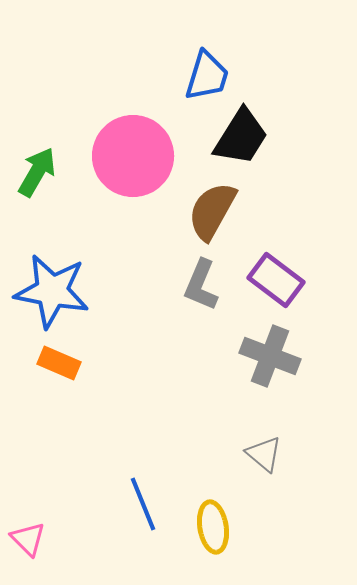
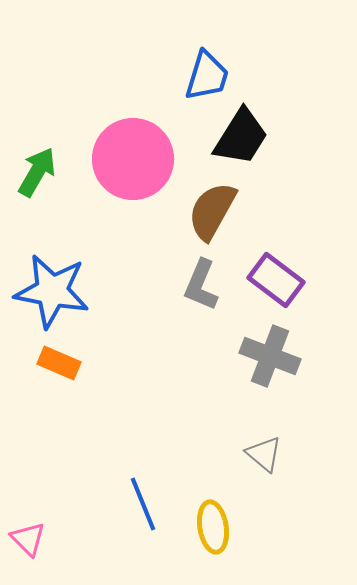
pink circle: moved 3 px down
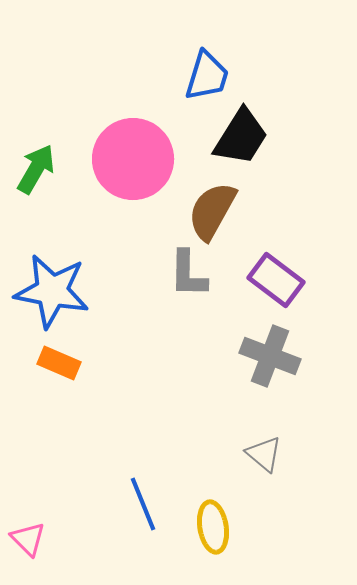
green arrow: moved 1 px left, 3 px up
gray L-shape: moved 13 px left, 11 px up; rotated 22 degrees counterclockwise
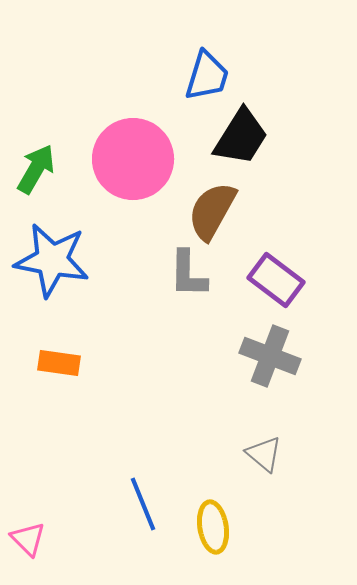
blue star: moved 31 px up
orange rectangle: rotated 15 degrees counterclockwise
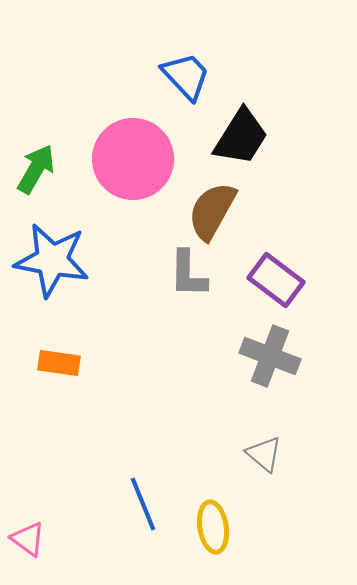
blue trapezoid: moved 21 px left; rotated 60 degrees counterclockwise
pink triangle: rotated 9 degrees counterclockwise
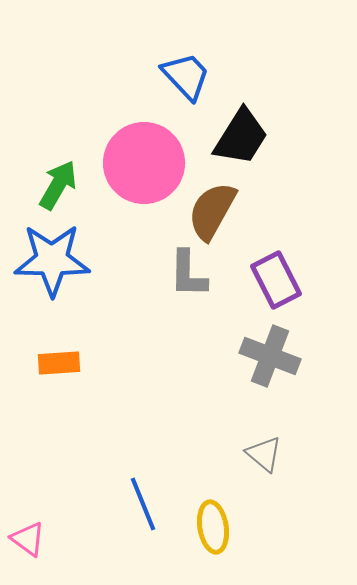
pink circle: moved 11 px right, 4 px down
green arrow: moved 22 px right, 16 px down
blue star: rotated 10 degrees counterclockwise
purple rectangle: rotated 26 degrees clockwise
orange rectangle: rotated 12 degrees counterclockwise
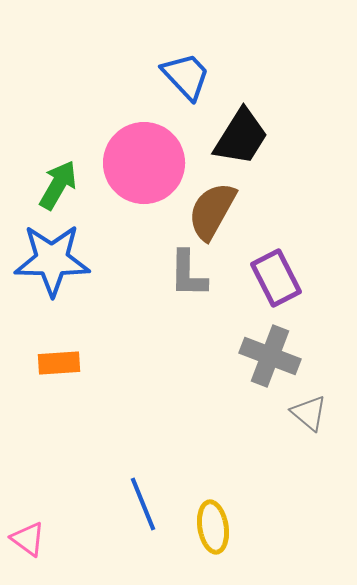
purple rectangle: moved 2 px up
gray triangle: moved 45 px right, 41 px up
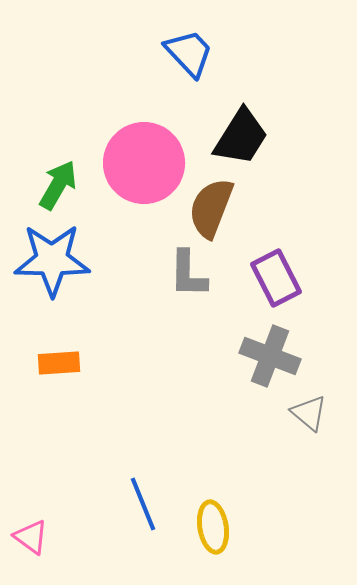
blue trapezoid: moved 3 px right, 23 px up
brown semicircle: moved 1 px left, 3 px up; rotated 8 degrees counterclockwise
pink triangle: moved 3 px right, 2 px up
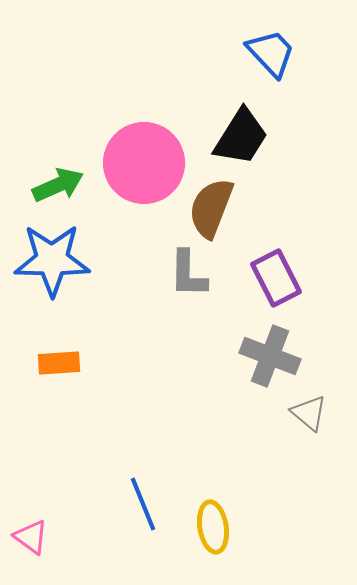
blue trapezoid: moved 82 px right
green arrow: rotated 36 degrees clockwise
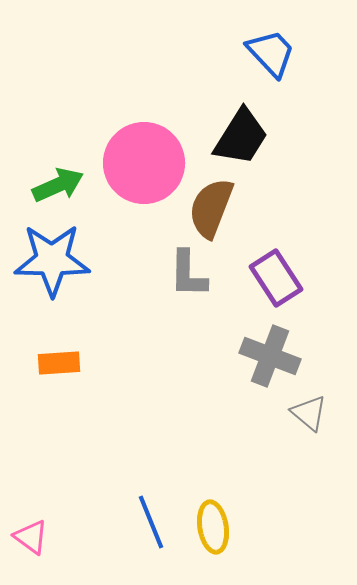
purple rectangle: rotated 6 degrees counterclockwise
blue line: moved 8 px right, 18 px down
